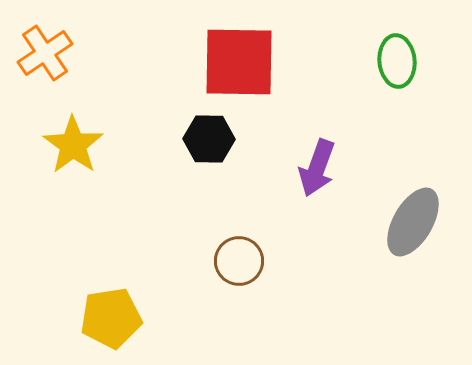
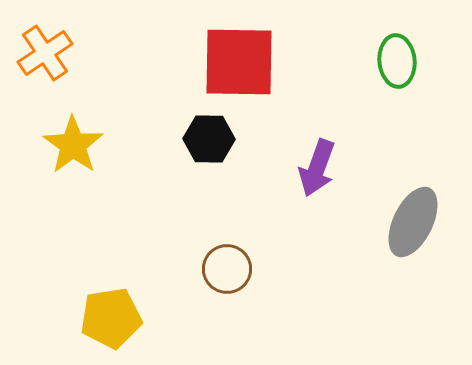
gray ellipse: rotated 4 degrees counterclockwise
brown circle: moved 12 px left, 8 px down
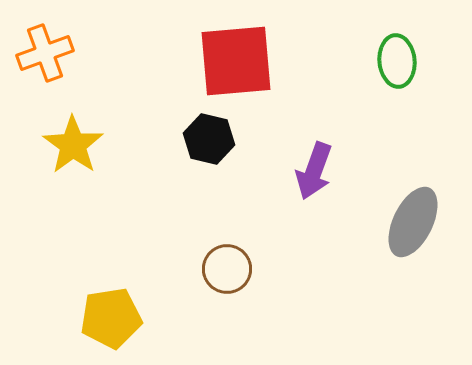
orange cross: rotated 14 degrees clockwise
red square: moved 3 px left, 1 px up; rotated 6 degrees counterclockwise
black hexagon: rotated 12 degrees clockwise
purple arrow: moved 3 px left, 3 px down
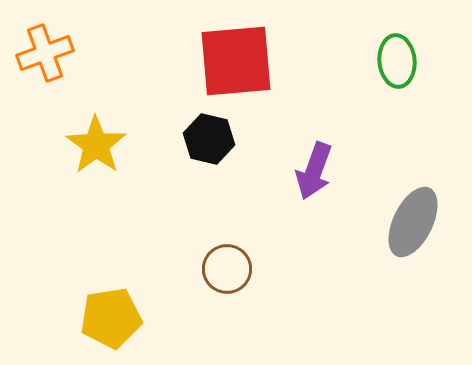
yellow star: moved 23 px right
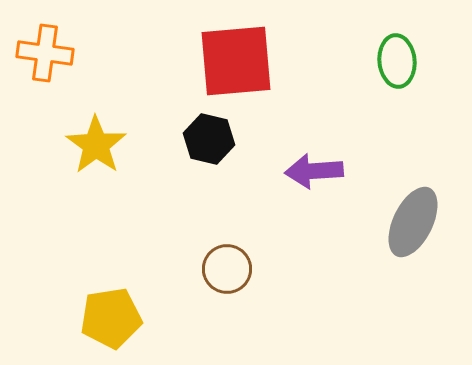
orange cross: rotated 28 degrees clockwise
purple arrow: rotated 66 degrees clockwise
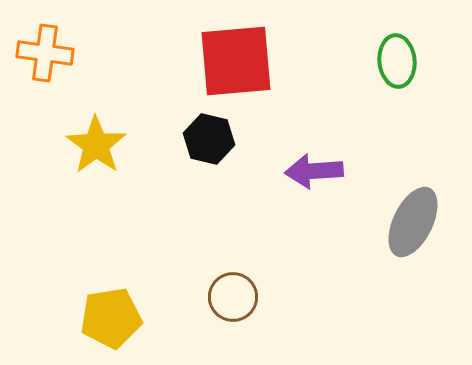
brown circle: moved 6 px right, 28 px down
